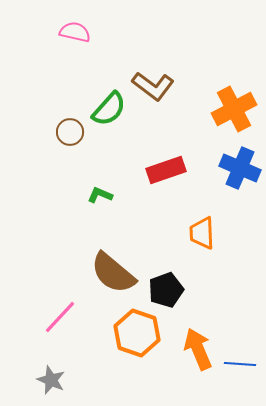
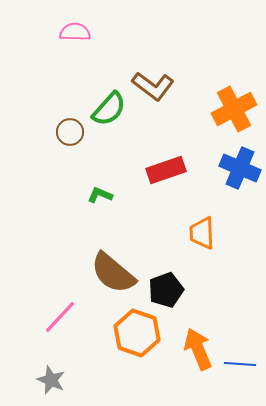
pink semicircle: rotated 12 degrees counterclockwise
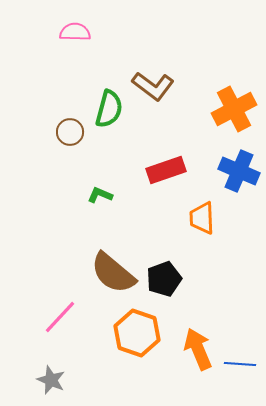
green semicircle: rotated 27 degrees counterclockwise
blue cross: moved 1 px left, 3 px down
orange trapezoid: moved 15 px up
black pentagon: moved 2 px left, 11 px up
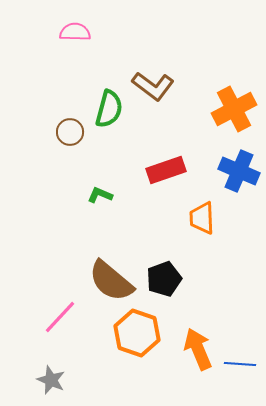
brown semicircle: moved 2 px left, 8 px down
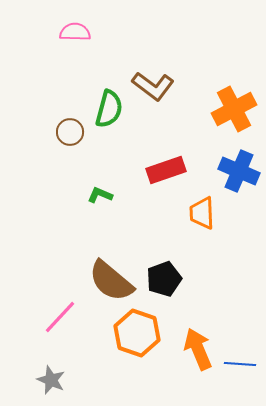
orange trapezoid: moved 5 px up
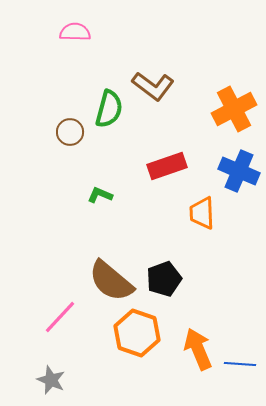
red rectangle: moved 1 px right, 4 px up
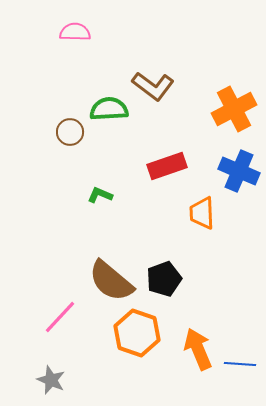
green semicircle: rotated 108 degrees counterclockwise
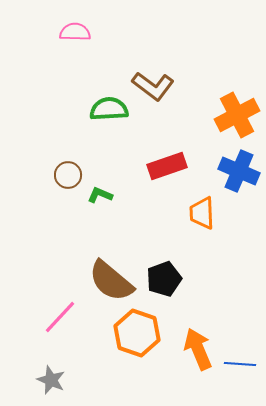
orange cross: moved 3 px right, 6 px down
brown circle: moved 2 px left, 43 px down
